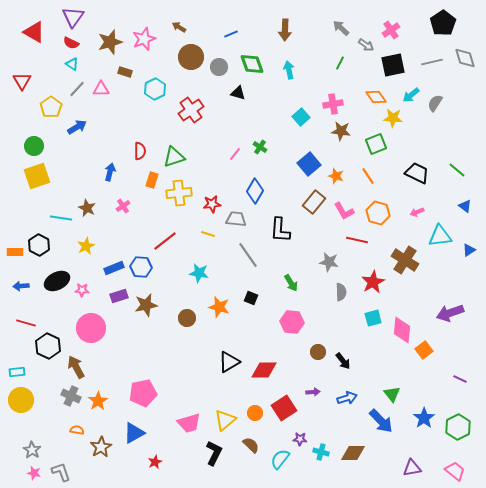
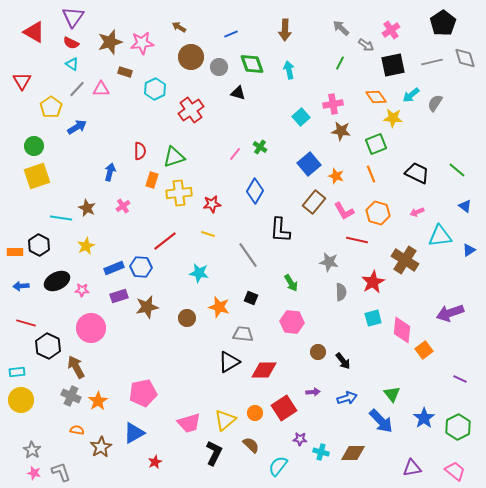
pink star at (144, 39): moved 2 px left, 4 px down; rotated 15 degrees clockwise
orange line at (368, 176): moved 3 px right, 2 px up; rotated 12 degrees clockwise
gray trapezoid at (236, 219): moved 7 px right, 115 px down
brown star at (146, 305): moved 1 px right, 2 px down
cyan semicircle at (280, 459): moved 2 px left, 7 px down
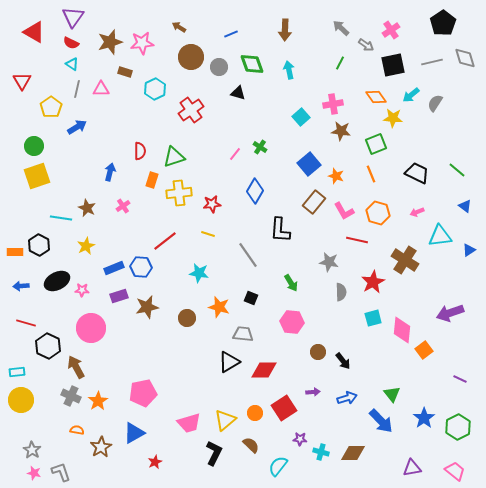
gray line at (77, 89): rotated 30 degrees counterclockwise
